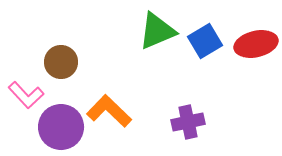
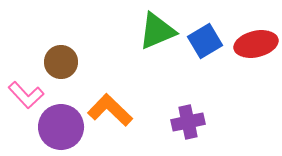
orange L-shape: moved 1 px right, 1 px up
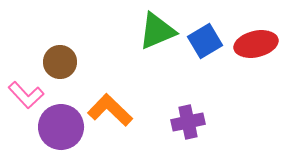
brown circle: moved 1 px left
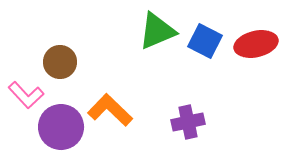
blue square: rotated 32 degrees counterclockwise
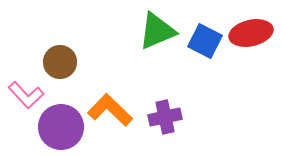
red ellipse: moved 5 px left, 11 px up
purple cross: moved 23 px left, 5 px up
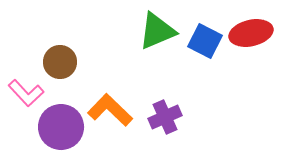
pink L-shape: moved 2 px up
purple cross: rotated 12 degrees counterclockwise
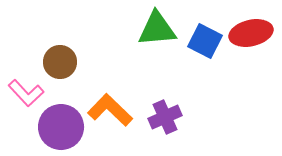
green triangle: moved 2 px up; rotated 18 degrees clockwise
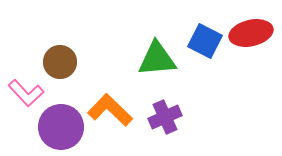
green triangle: moved 30 px down
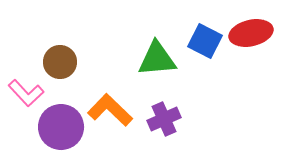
purple cross: moved 1 px left, 2 px down
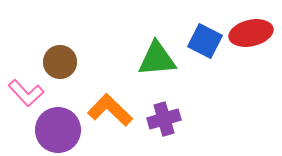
purple cross: rotated 8 degrees clockwise
purple circle: moved 3 px left, 3 px down
